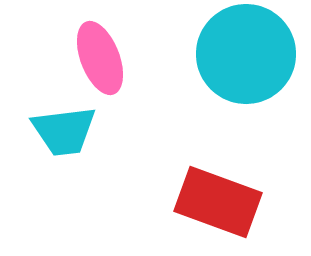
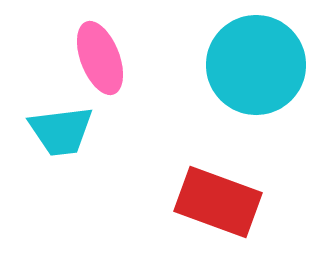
cyan circle: moved 10 px right, 11 px down
cyan trapezoid: moved 3 px left
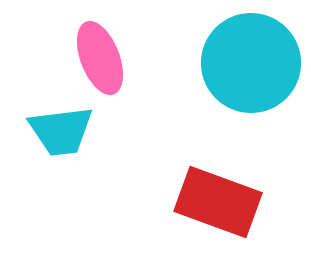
cyan circle: moved 5 px left, 2 px up
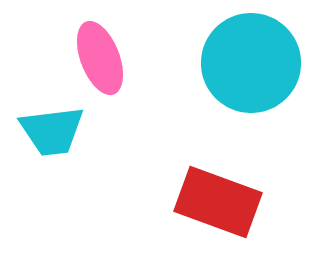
cyan trapezoid: moved 9 px left
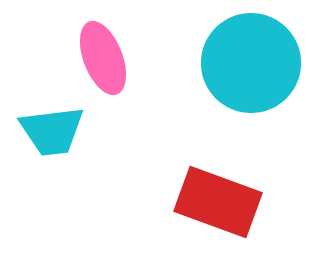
pink ellipse: moved 3 px right
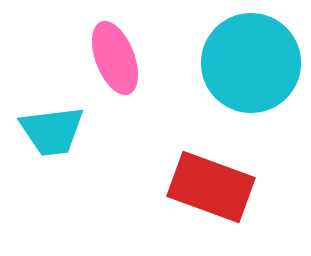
pink ellipse: moved 12 px right
red rectangle: moved 7 px left, 15 px up
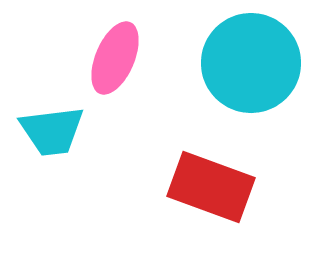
pink ellipse: rotated 44 degrees clockwise
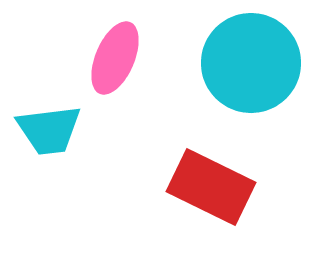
cyan trapezoid: moved 3 px left, 1 px up
red rectangle: rotated 6 degrees clockwise
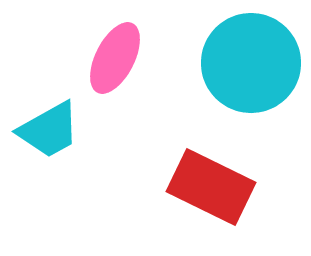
pink ellipse: rotated 4 degrees clockwise
cyan trapezoid: rotated 22 degrees counterclockwise
